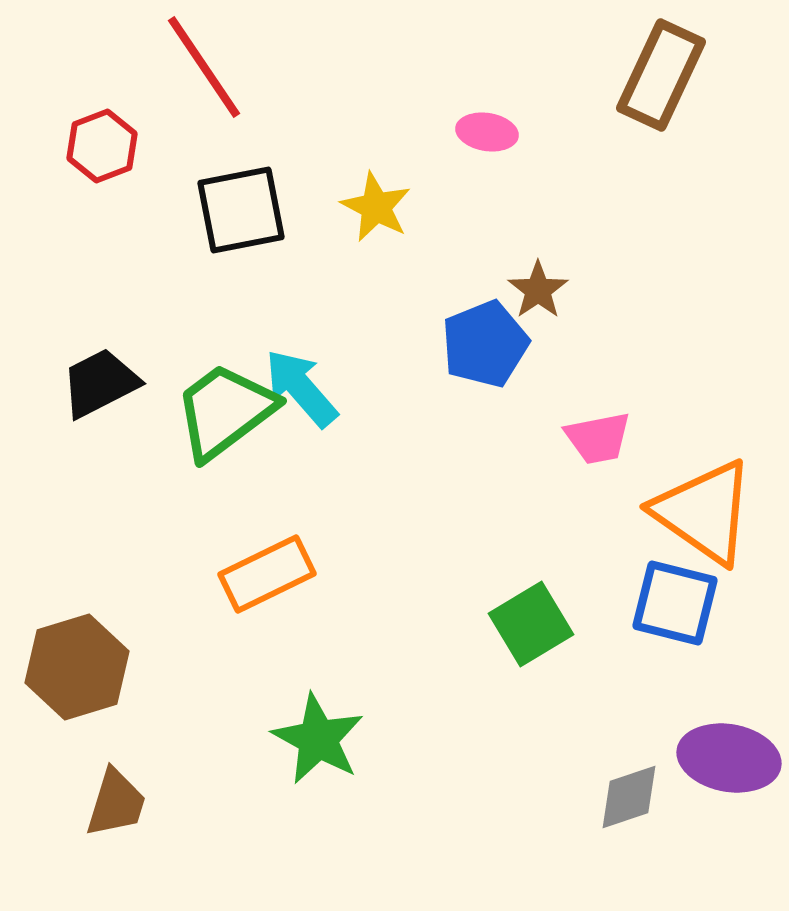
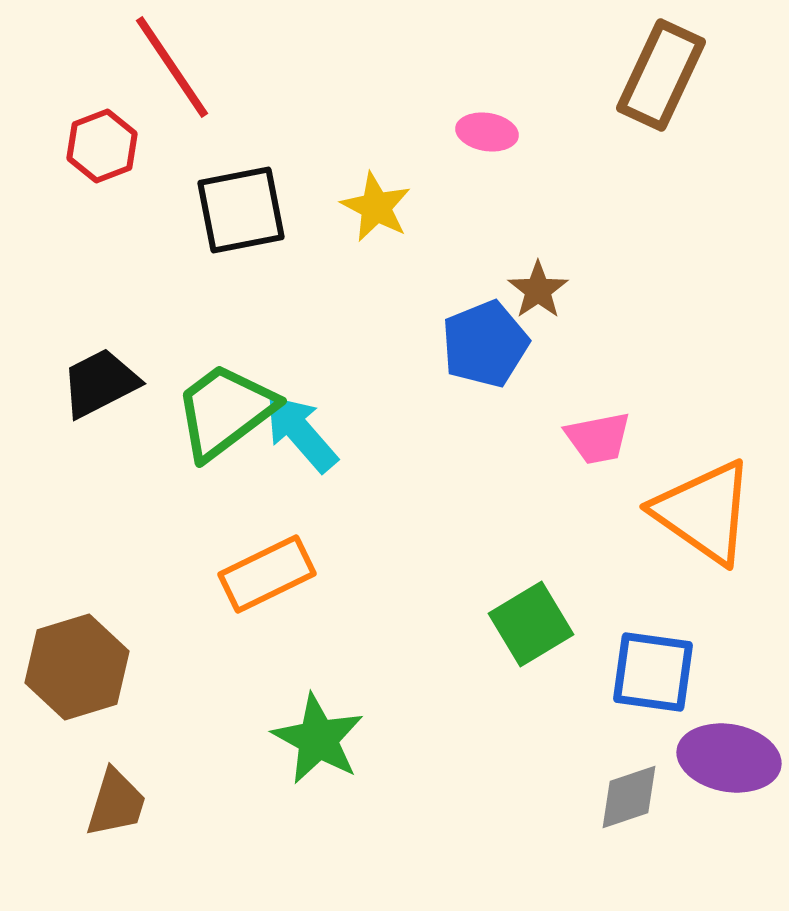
red line: moved 32 px left
cyan arrow: moved 45 px down
blue square: moved 22 px left, 69 px down; rotated 6 degrees counterclockwise
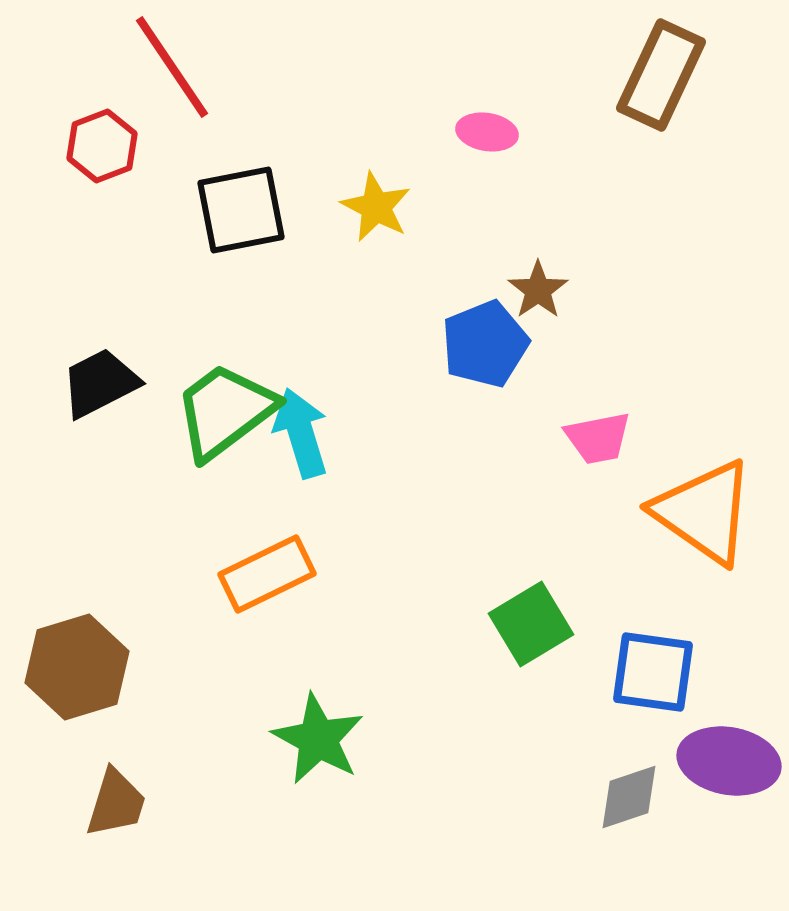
cyan arrow: rotated 24 degrees clockwise
purple ellipse: moved 3 px down
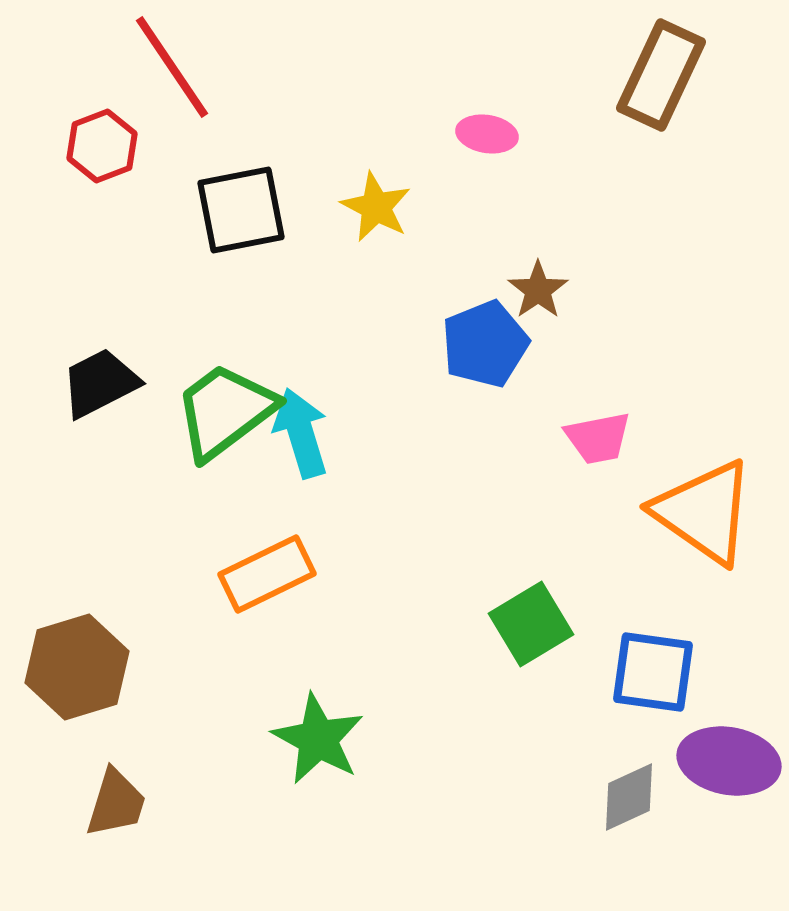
pink ellipse: moved 2 px down
gray diamond: rotated 6 degrees counterclockwise
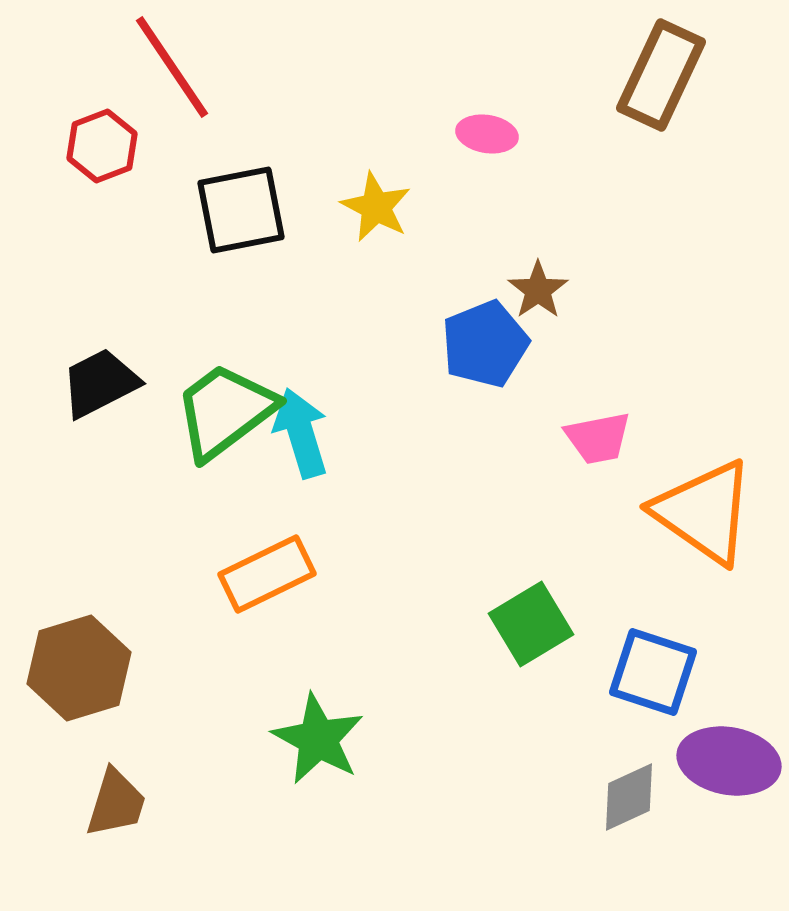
brown hexagon: moved 2 px right, 1 px down
blue square: rotated 10 degrees clockwise
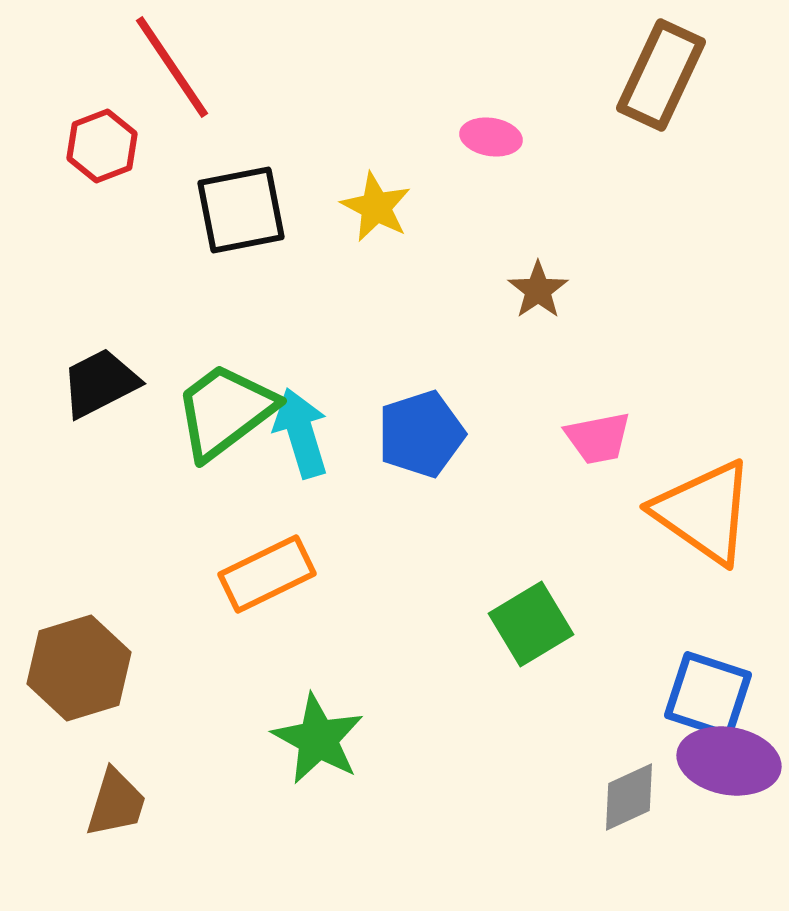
pink ellipse: moved 4 px right, 3 px down
blue pentagon: moved 64 px left, 90 px down; rotated 4 degrees clockwise
blue square: moved 55 px right, 23 px down
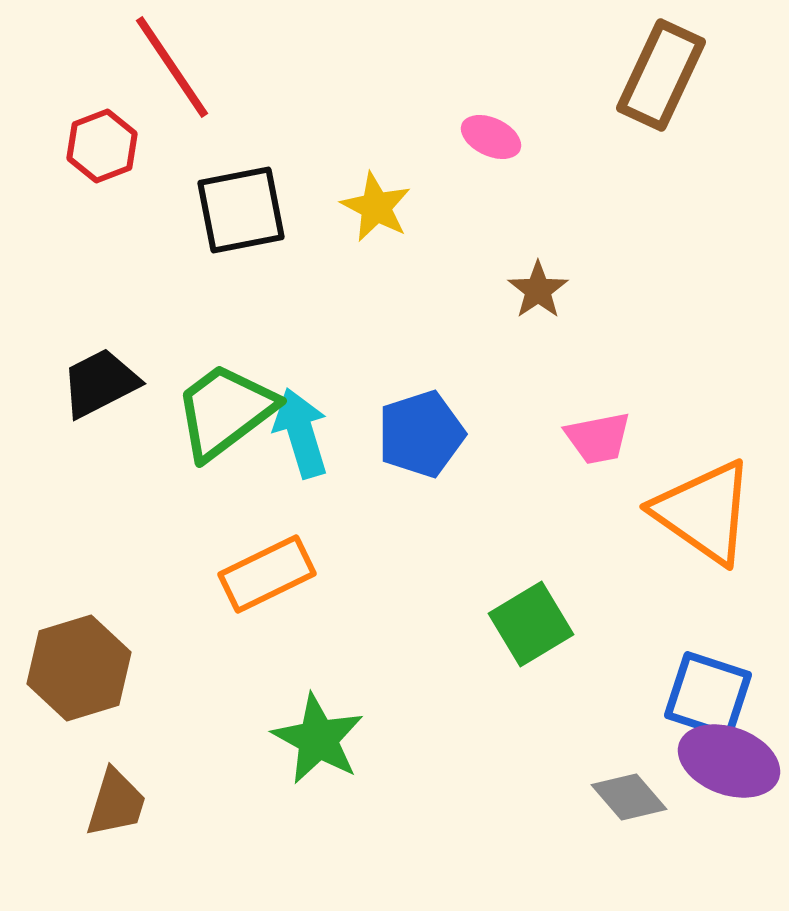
pink ellipse: rotated 16 degrees clockwise
purple ellipse: rotated 10 degrees clockwise
gray diamond: rotated 74 degrees clockwise
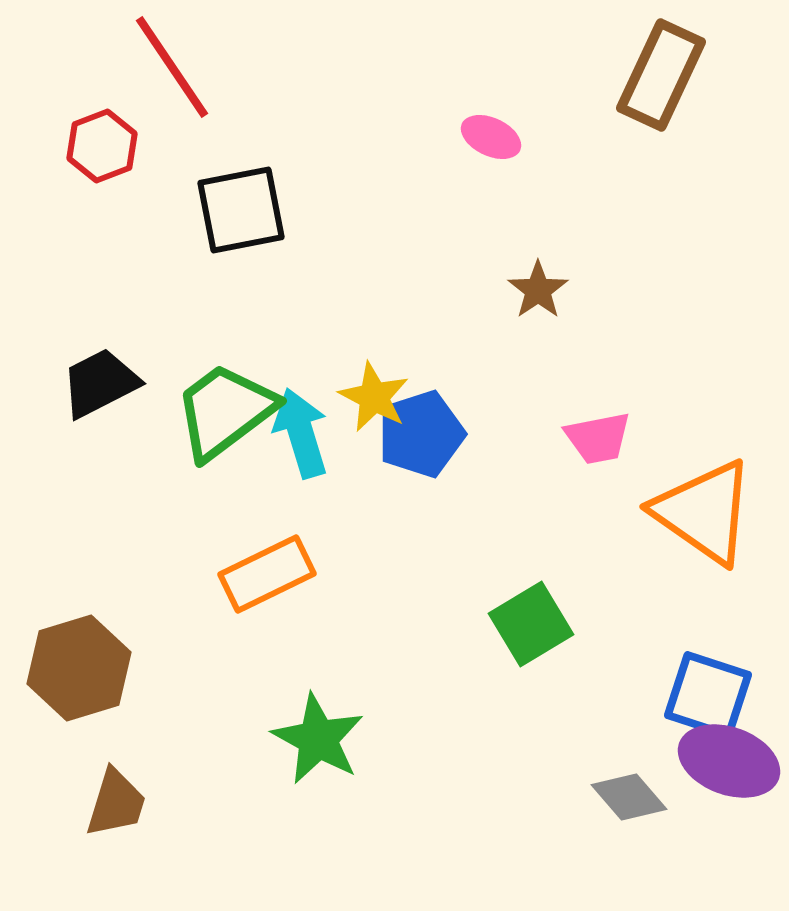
yellow star: moved 2 px left, 190 px down
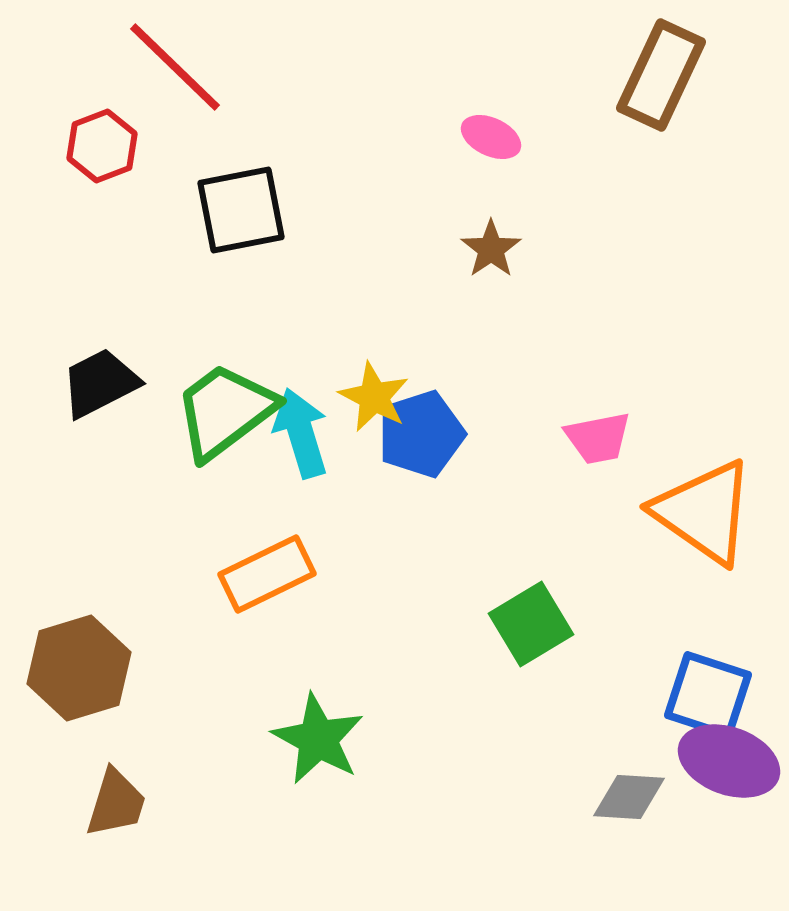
red line: moved 3 px right; rotated 12 degrees counterclockwise
brown star: moved 47 px left, 41 px up
gray diamond: rotated 46 degrees counterclockwise
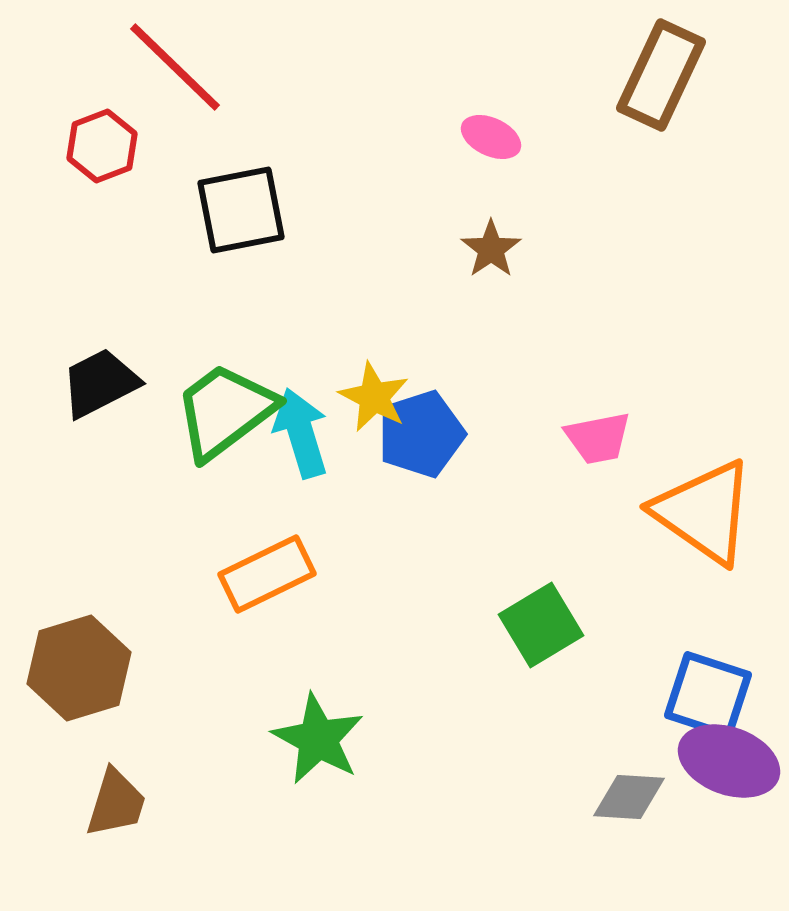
green square: moved 10 px right, 1 px down
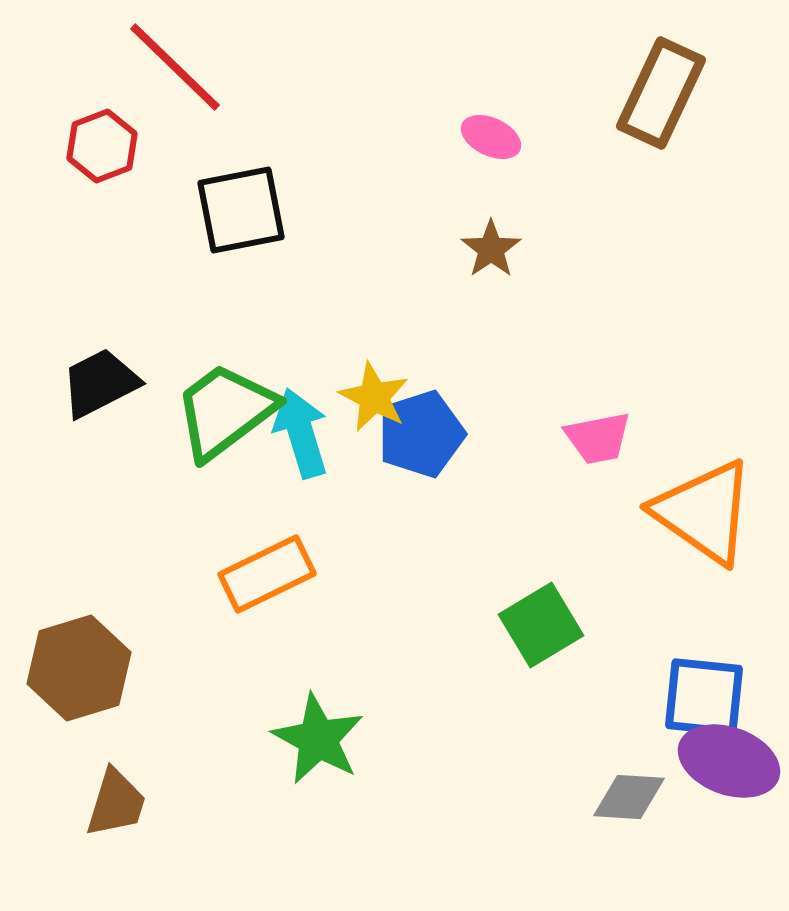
brown rectangle: moved 18 px down
blue square: moved 4 px left, 2 px down; rotated 12 degrees counterclockwise
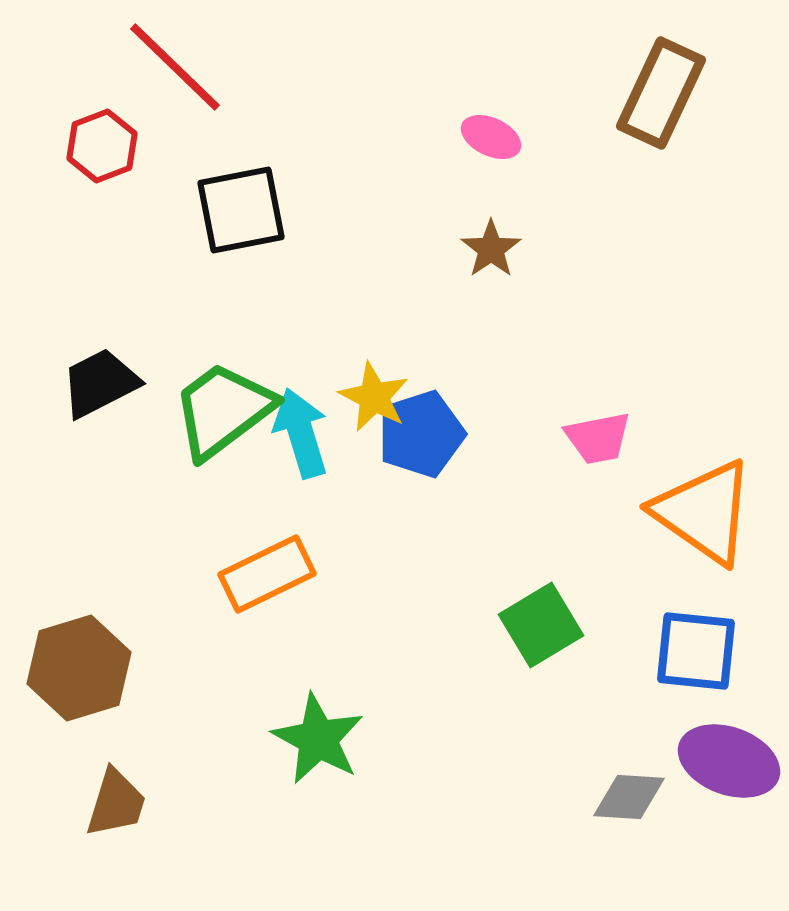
green trapezoid: moved 2 px left, 1 px up
blue square: moved 8 px left, 46 px up
